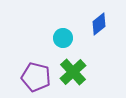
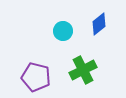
cyan circle: moved 7 px up
green cross: moved 10 px right, 2 px up; rotated 16 degrees clockwise
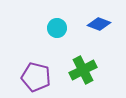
blue diamond: rotated 60 degrees clockwise
cyan circle: moved 6 px left, 3 px up
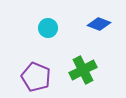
cyan circle: moved 9 px left
purple pentagon: rotated 8 degrees clockwise
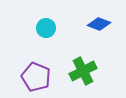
cyan circle: moved 2 px left
green cross: moved 1 px down
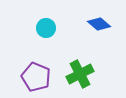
blue diamond: rotated 20 degrees clockwise
green cross: moved 3 px left, 3 px down
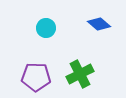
purple pentagon: rotated 20 degrees counterclockwise
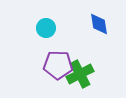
blue diamond: rotated 40 degrees clockwise
purple pentagon: moved 22 px right, 12 px up
